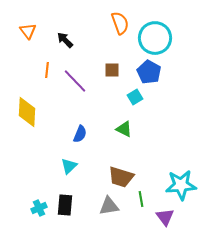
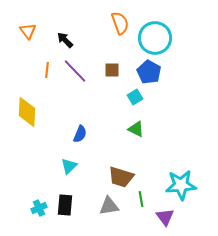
purple line: moved 10 px up
green triangle: moved 12 px right
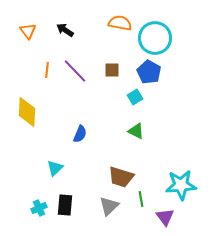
orange semicircle: rotated 60 degrees counterclockwise
black arrow: moved 10 px up; rotated 12 degrees counterclockwise
green triangle: moved 2 px down
cyan triangle: moved 14 px left, 2 px down
gray triangle: rotated 35 degrees counterclockwise
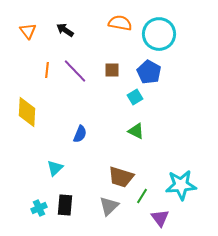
cyan circle: moved 4 px right, 4 px up
green line: moved 1 px right, 3 px up; rotated 42 degrees clockwise
purple triangle: moved 5 px left, 1 px down
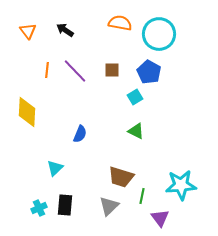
green line: rotated 21 degrees counterclockwise
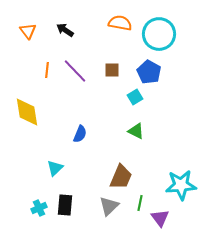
yellow diamond: rotated 12 degrees counterclockwise
brown trapezoid: rotated 84 degrees counterclockwise
green line: moved 2 px left, 7 px down
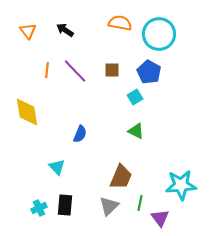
cyan triangle: moved 2 px right, 1 px up; rotated 30 degrees counterclockwise
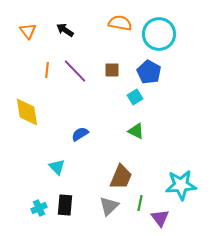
blue semicircle: rotated 144 degrees counterclockwise
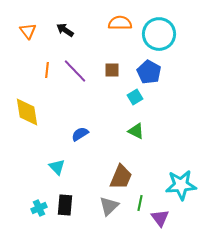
orange semicircle: rotated 10 degrees counterclockwise
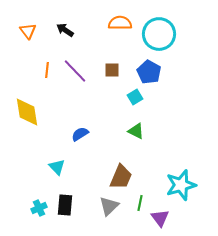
cyan star: rotated 12 degrees counterclockwise
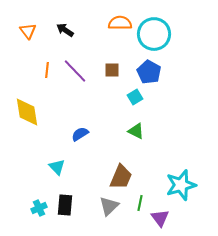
cyan circle: moved 5 px left
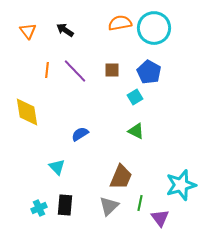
orange semicircle: rotated 10 degrees counterclockwise
cyan circle: moved 6 px up
